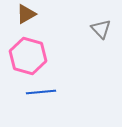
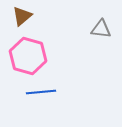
brown triangle: moved 4 px left, 2 px down; rotated 10 degrees counterclockwise
gray triangle: rotated 40 degrees counterclockwise
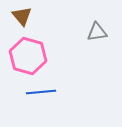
brown triangle: rotated 30 degrees counterclockwise
gray triangle: moved 4 px left, 3 px down; rotated 15 degrees counterclockwise
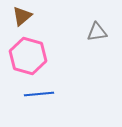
brown triangle: rotated 30 degrees clockwise
blue line: moved 2 px left, 2 px down
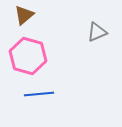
brown triangle: moved 2 px right, 1 px up
gray triangle: rotated 15 degrees counterclockwise
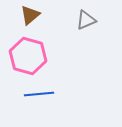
brown triangle: moved 6 px right
gray triangle: moved 11 px left, 12 px up
